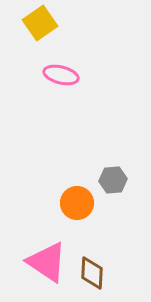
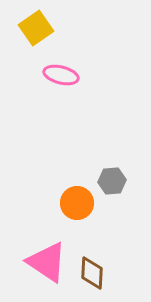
yellow square: moved 4 px left, 5 px down
gray hexagon: moved 1 px left, 1 px down
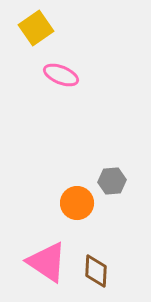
pink ellipse: rotated 8 degrees clockwise
brown diamond: moved 4 px right, 2 px up
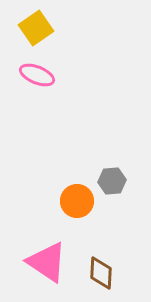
pink ellipse: moved 24 px left
orange circle: moved 2 px up
brown diamond: moved 5 px right, 2 px down
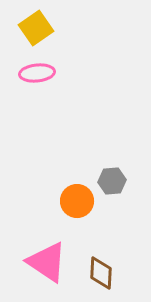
pink ellipse: moved 2 px up; rotated 28 degrees counterclockwise
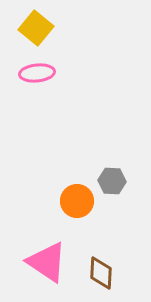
yellow square: rotated 16 degrees counterclockwise
gray hexagon: rotated 8 degrees clockwise
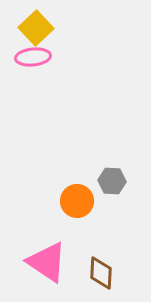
yellow square: rotated 8 degrees clockwise
pink ellipse: moved 4 px left, 16 px up
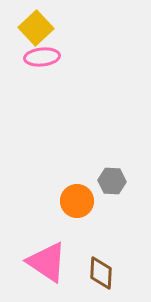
pink ellipse: moved 9 px right
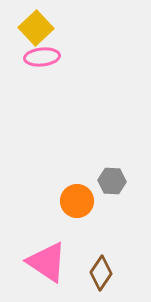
brown diamond: rotated 32 degrees clockwise
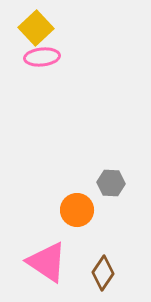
gray hexagon: moved 1 px left, 2 px down
orange circle: moved 9 px down
brown diamond: moved 2 px right
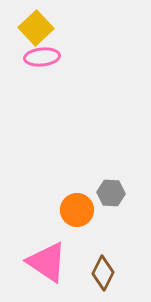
gray hexagon: moved 10 px down
brown diamond: rotated 8 degrees counterclockwise
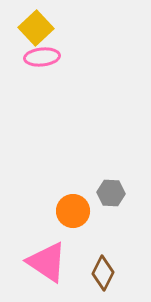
orange circle: moved 4 px left, 1 px down
